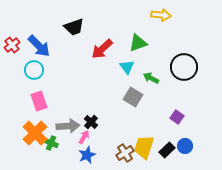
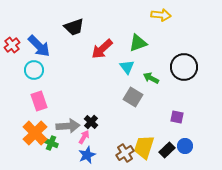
purple square: rotated 24 degrees counterclockwise
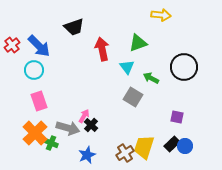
red arrow: rotated 120 degrees clockwise
black cross: moved 3 px down
gray arrow: moved 2 px down; rotated 20 degrees clockwise
pink arrow: moved 21 px up
black rectangle: moved 5 px right, 6 px up
